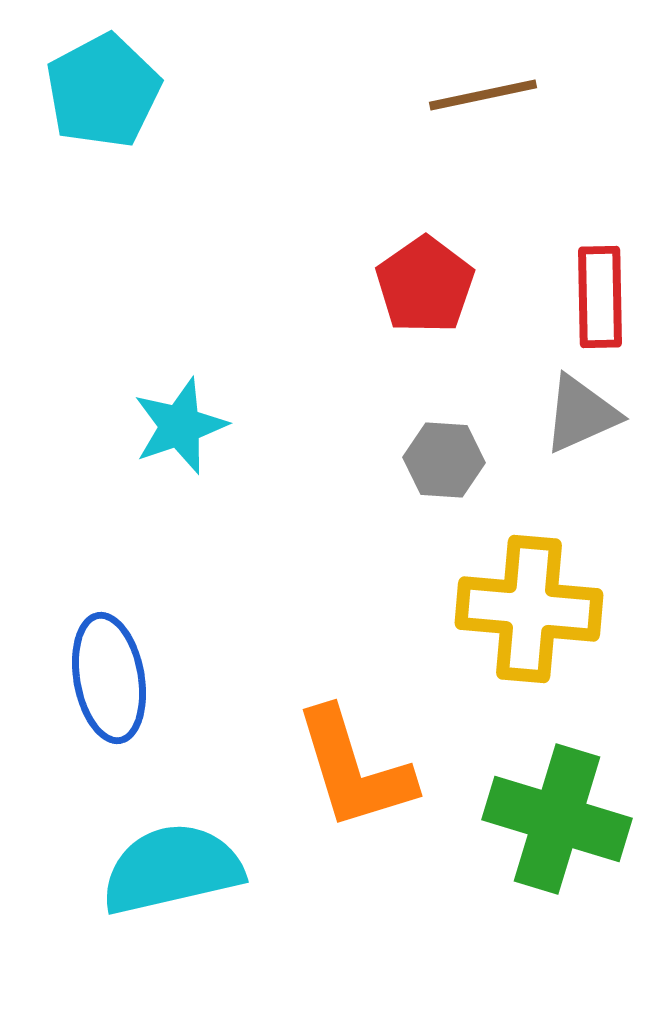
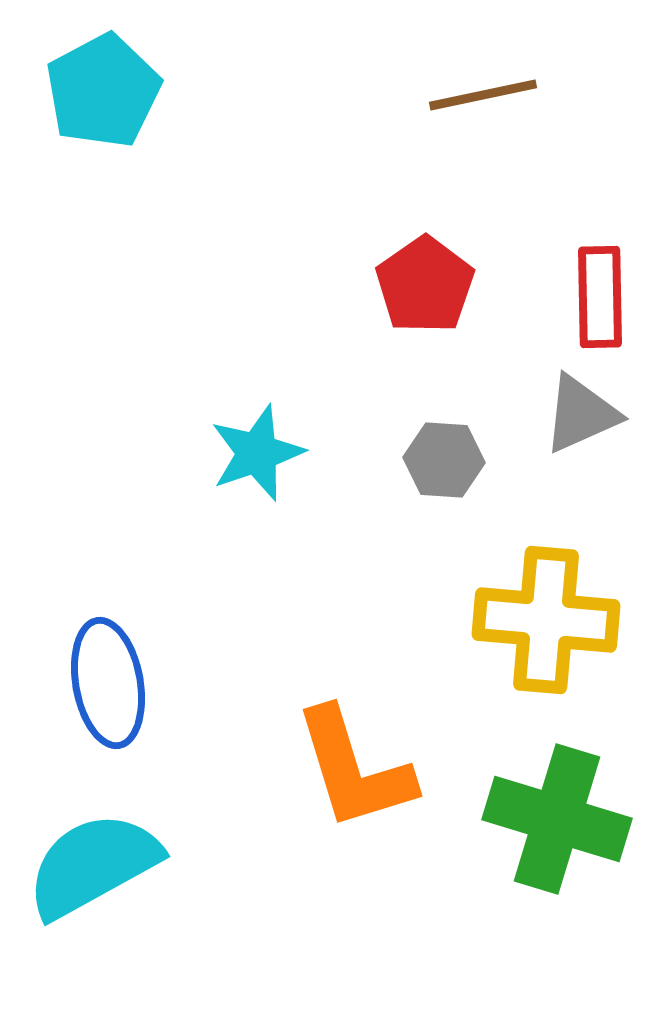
cyan star: moved 77 px right, 27 px down
yellow cross: moved 17 px right, 11 px down
blue ellipse: moved 1 px left, 5 px down
cyan semicircle: moved 79 px left, 4 px up; rotated 16 degrees counterclockwise
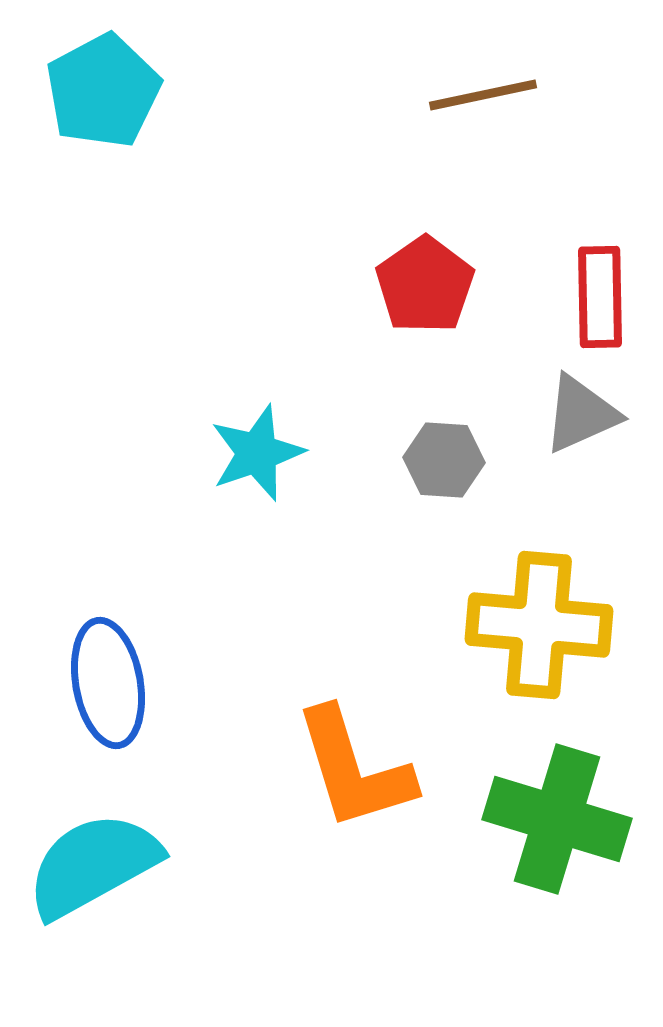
yellow cross: moved 7 px left, 5 px down
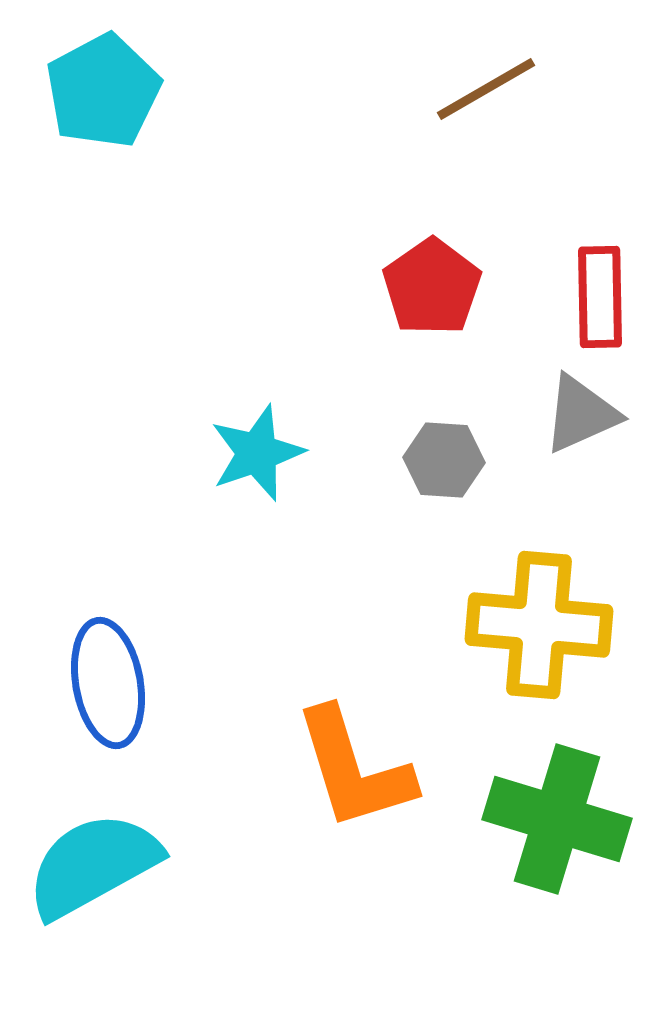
brown line: moved 3 px right, 6 px up; rotated 18 degrees counterclockwise
red pentagon: moved 7 px right, 2 px down
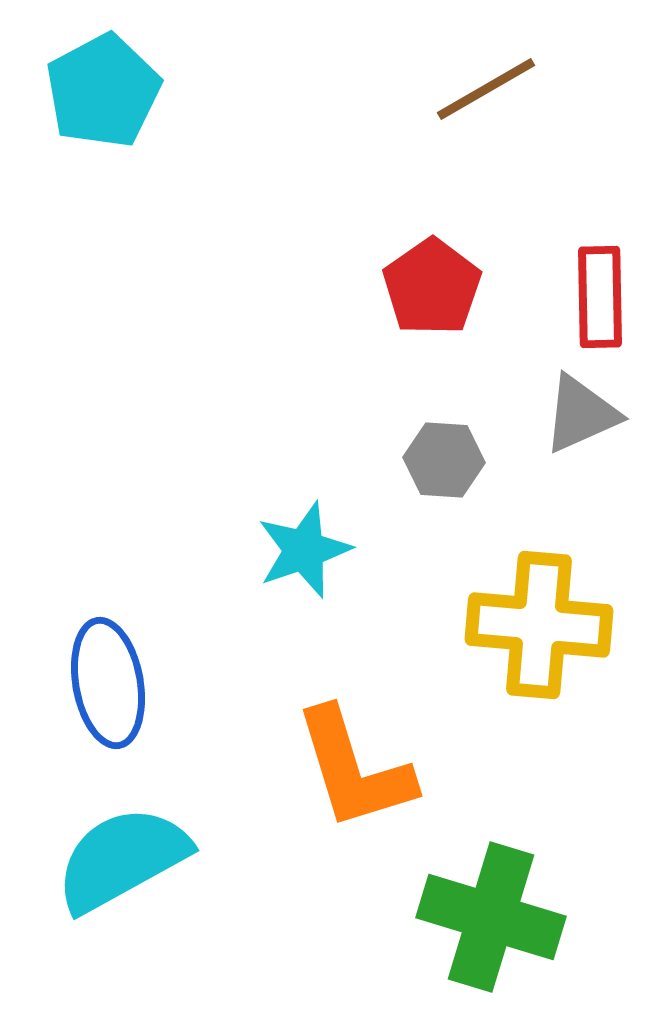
cyan star: moved 47 px right, 97 px down
green cross: moved 66 px left, 98 px down
cyan semicircle: moved 29 px right, 6 px up
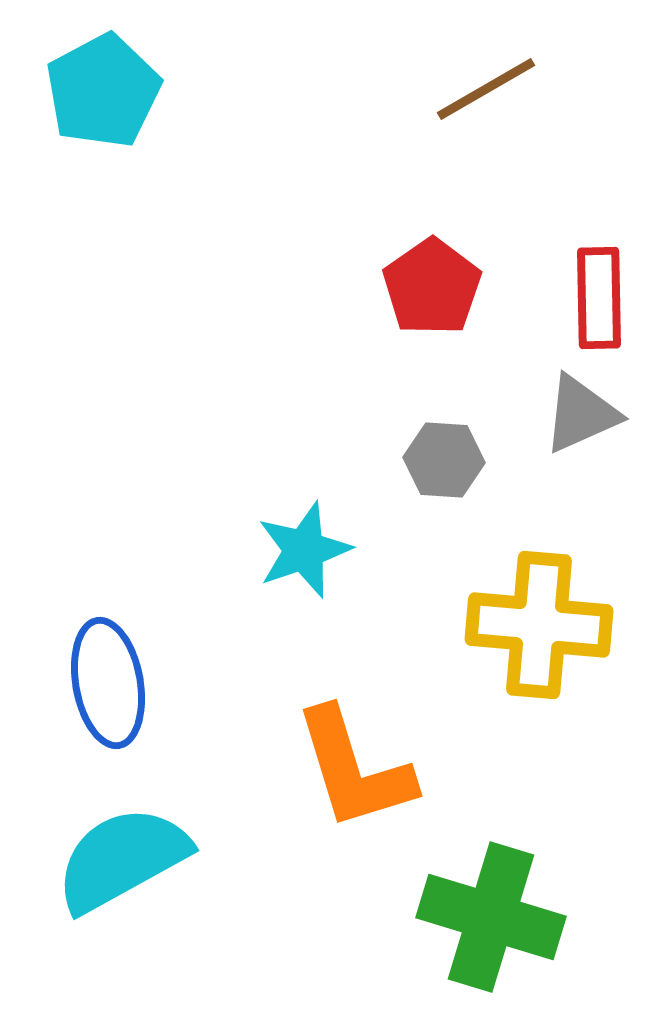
red rectangle: moved 1 px left, 1 px down
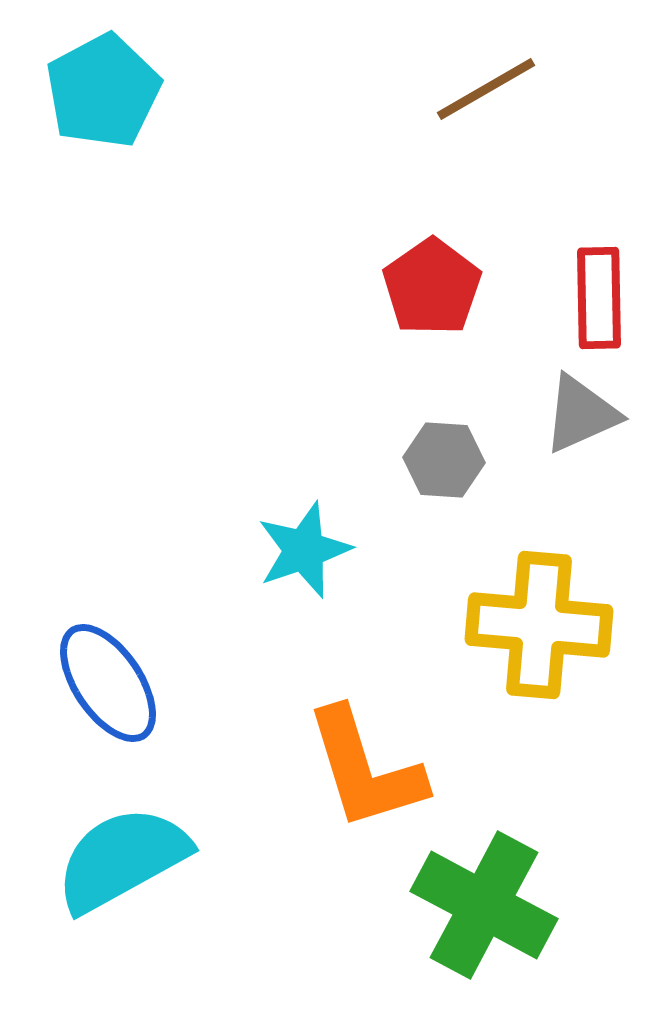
blue ellipse: rotated 24 degrees counterclockwise
orange L-shape: moved 11 px right
green cross: moved 7 px left, 12 px up; rotated 11 degrees clockwise
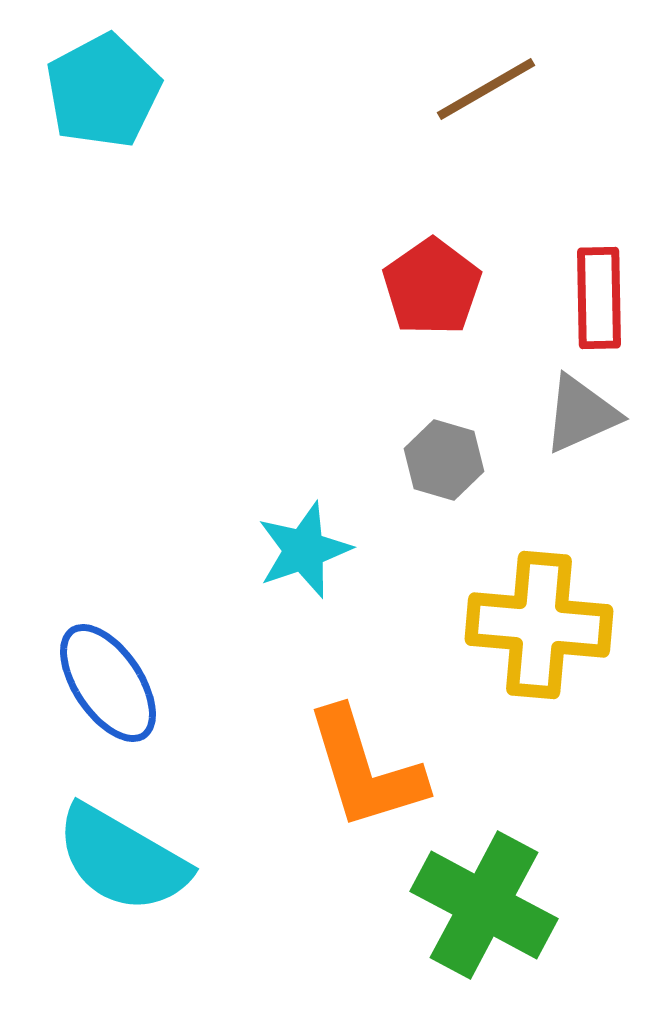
gray hexagon: rotated 12 degrees clockwise
cyan semicircle: rotated 121 degrees counterclockwise
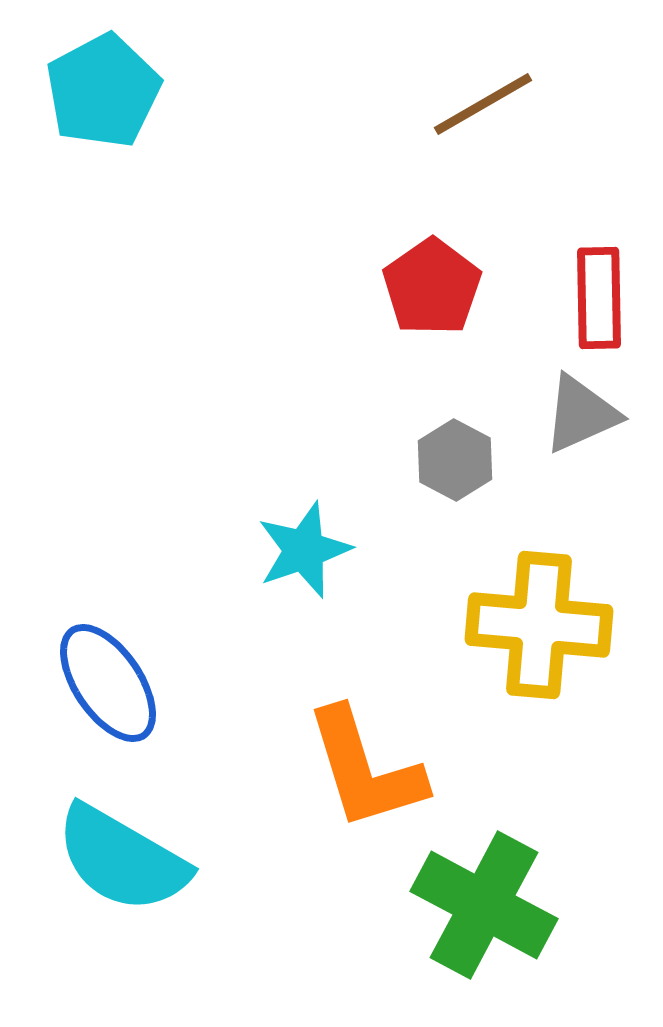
brown line: moved 3 px left, 15 px down
gray hexagon: moved 11 px right; rotated 12 degrees clockwise
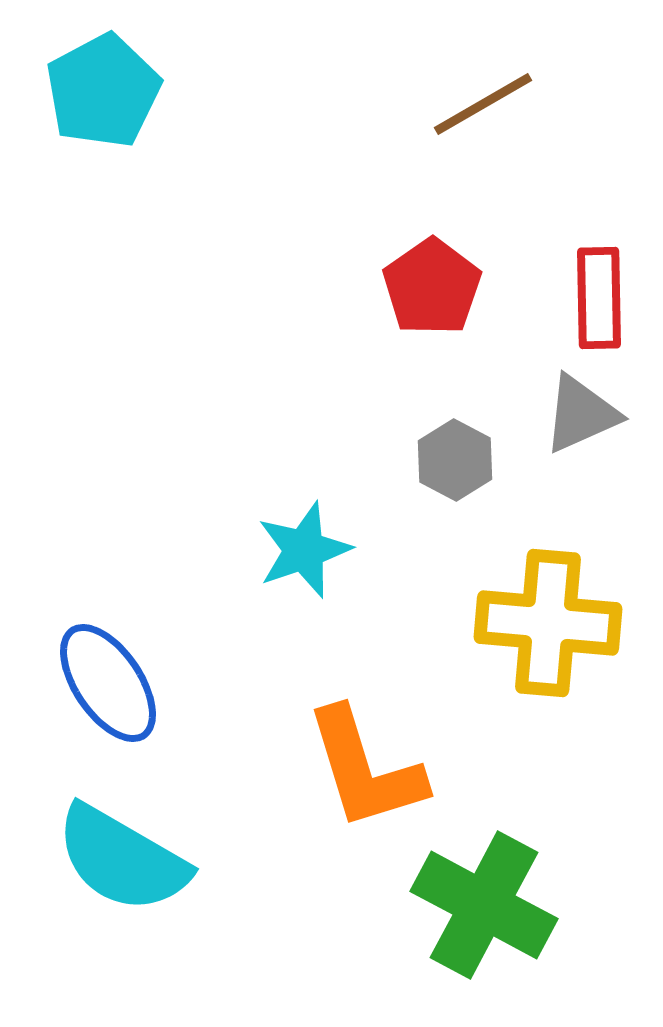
yellow cross: moved 9 px right, 2 px up
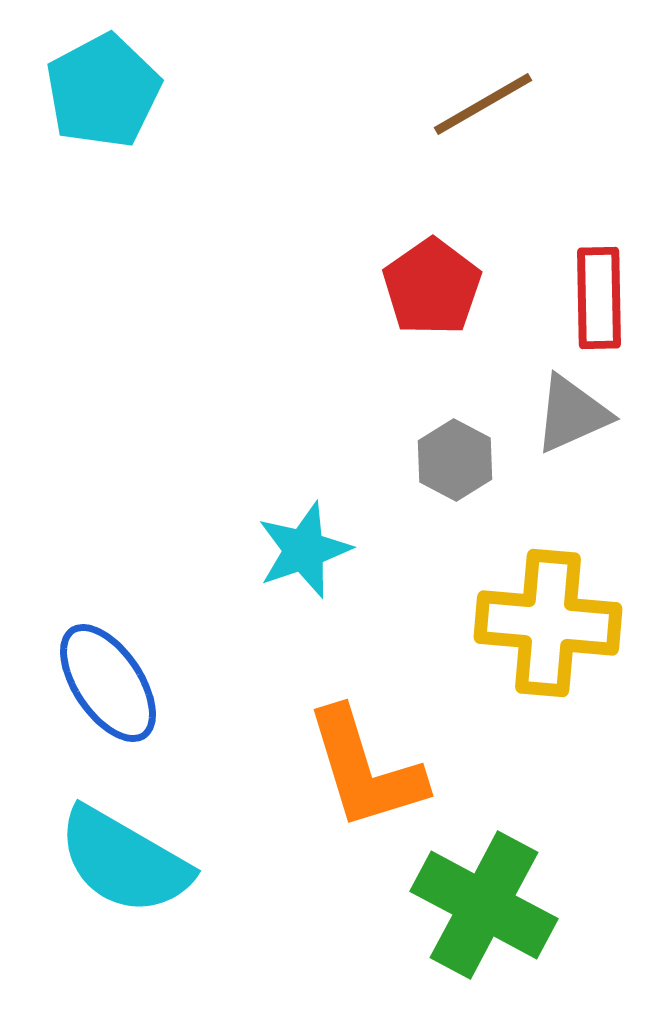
gray triangle: moved 9 px left
cyan semicircle: moved 2 px right, 2 px down
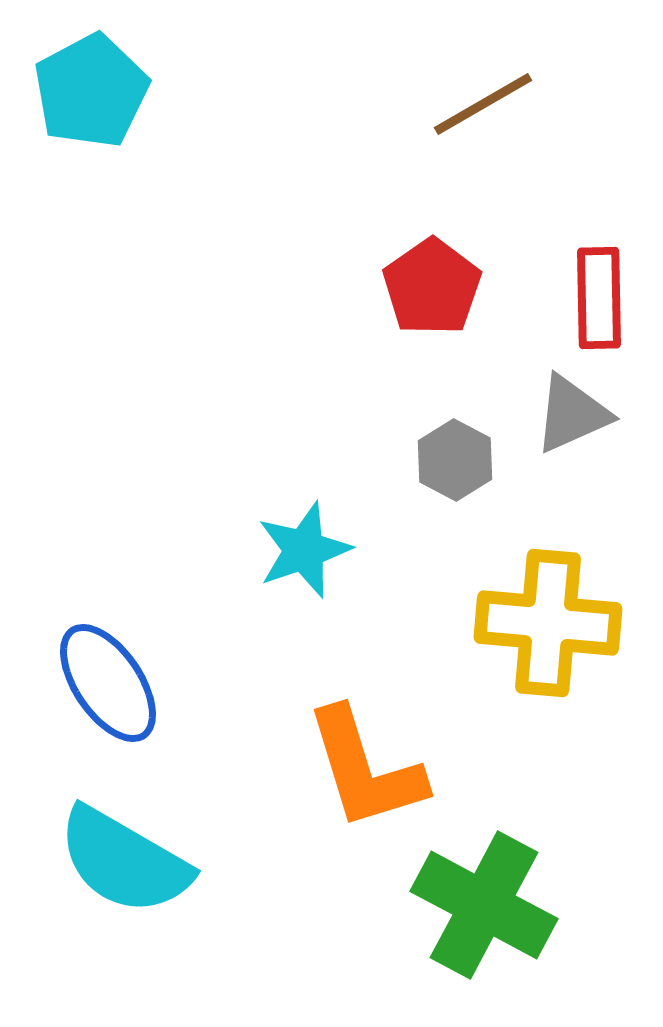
cyan pentagon: moved 12 px left
